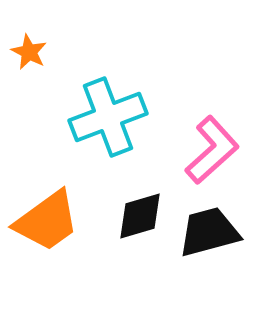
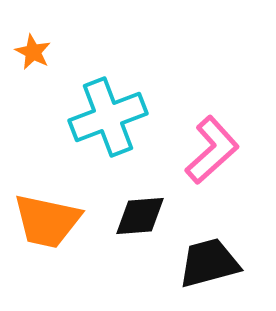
orange star: moved 4 px right
black diamond: rotated 12 degrees clockwise
orange trapezoid: rotated 48 degrees clockwise
black trapezoid: moved 31 px down
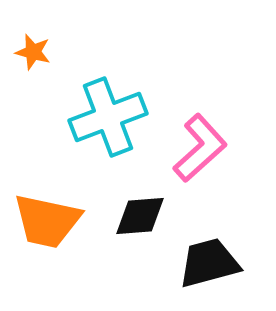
orange star: rotated 12 degrees counterclockwise
pink L-shape: moved 12 px left, 2 px up
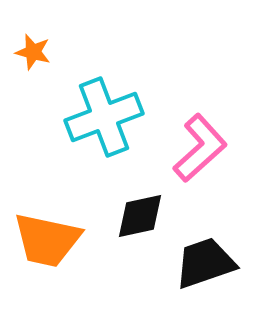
cyan cross: moved 4 px left
black diamond: rotated 8 degrees counterclockwise
orange trapezoid: moved 19 px down
black trapezoid: moved 4 px left; rotated 4 degrees counterclockwise
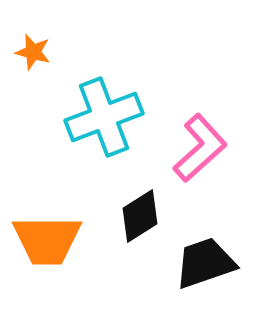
black diamond: rotated 20 degrees counterclockwise
orange trapezoid: rotated 12 degrees counterclockwise
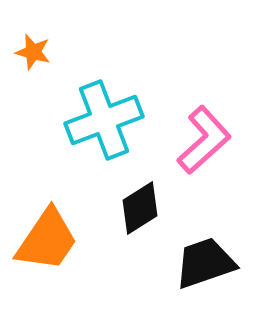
cyan cross: moved 3 px down
pink L-shape: moved 4 px right, 8 px up
black diamond: moved 8 px up
orange trapezoid: rotated 56 degrees counterclockwise
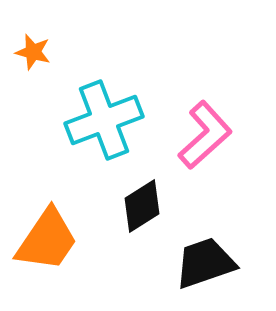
pink L-shape: moved 1 px right, 5 px up
black diamond: moved 2 px right, 2 px up
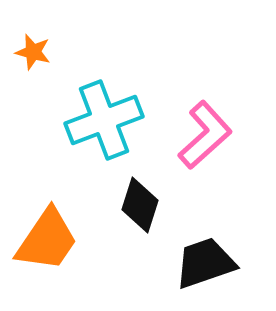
black diamond: moved 2 px left, 1 px up; rotated 40 degrees counterclockwise
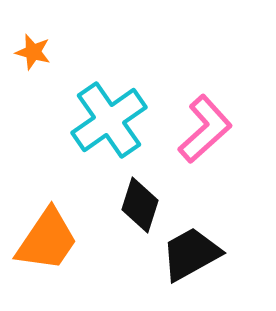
cyan cross: moved 5 px right; rotated 14 degrees counterclockwise
pink L-shape: moved 6 px up
black trapezoid: moved 14 px left, 9 px up; rotated 10 degrees counterclockwise
